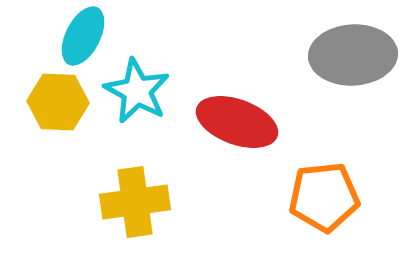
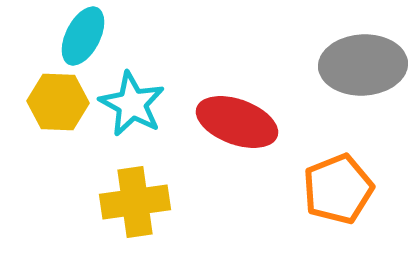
gray ellipse: moved 10 px right, 10 px down
cyan star: moved 5 px left, 13 px down
orange pentagon: moved 14 px right, 8 px up; rotated 16 degrees counterclockwise
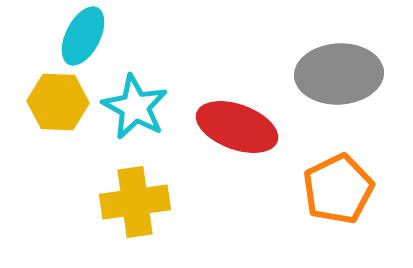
gray ellipse: moved 24 px left, 9 px down
cyan star: moved 3 px right, 3 px down
red ellipse: moved 5 px down
orange pentagon: rotated 4 degrees counterclockwise
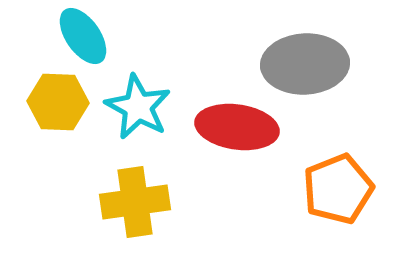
cyan ellipse: rotated 62 degrees counterclockwise
gray ellipse: moved 34 px left, 10 px up
cyan star: moved 3 px right
red ellipse: rotated 12 degrees counterclockwise
orange pentagon: rotated 4 degrees clockwise
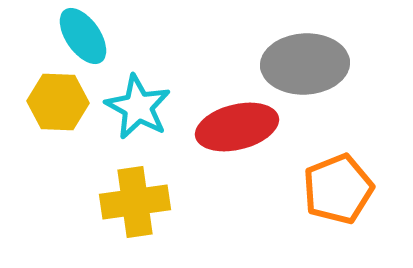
red ellipse: rotated 22 degrees counterclockwise
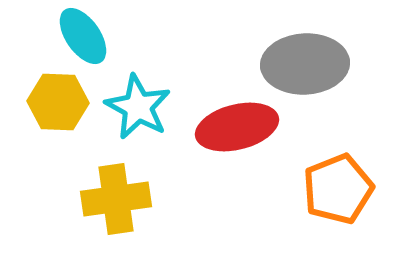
yellow cross: moved 19 px left, 3 px up
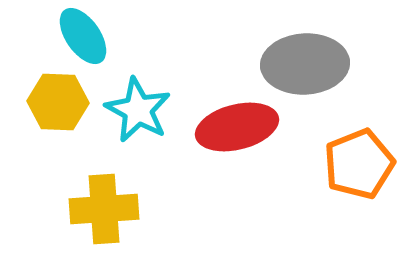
cyan star: moved 3 px down
orange pentagon: moved 21 px right, 25 px up
yellow cross: moved 12 px left, 10 px down; rotated 4 degrees clockwise
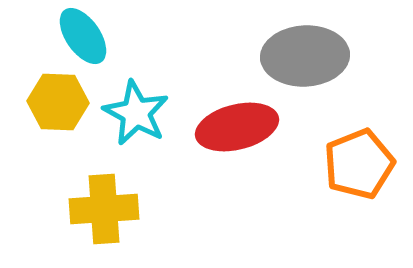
gray ellipse: moved 8 px up
cyan star: moved 2 px left, 3 px down
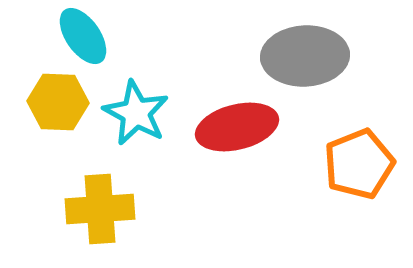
yellow cross: moved 4 px left
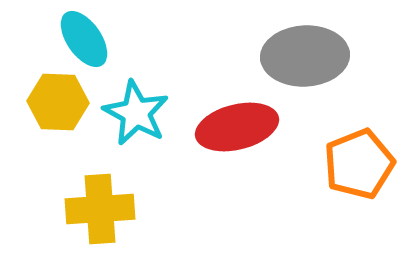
cyan ellipse: moved 1 px right, 3 px down
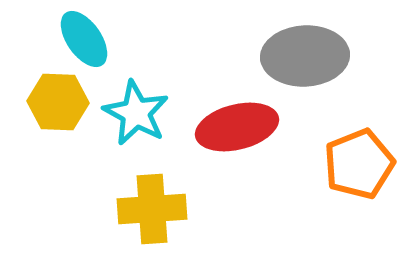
yellow cross: moved 52 px right
